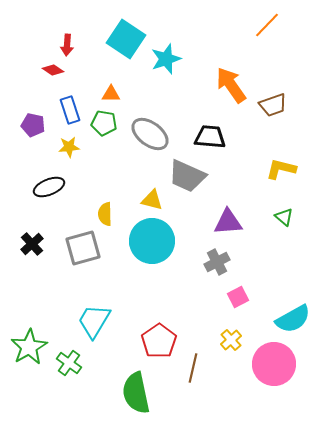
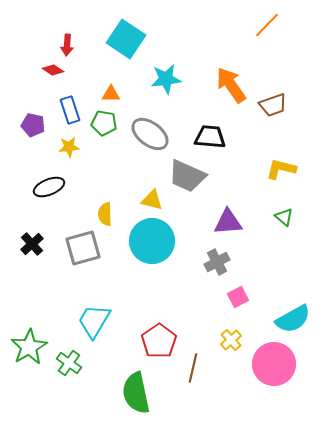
cyan star: moved 20 px down; rotated 12 degrees clockwise
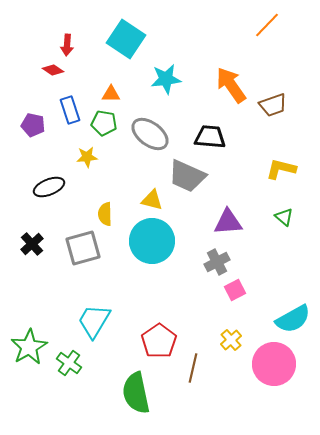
yellow star: moved 18 px right, 10 px down
pink square: moved 3 px left, 7 px up
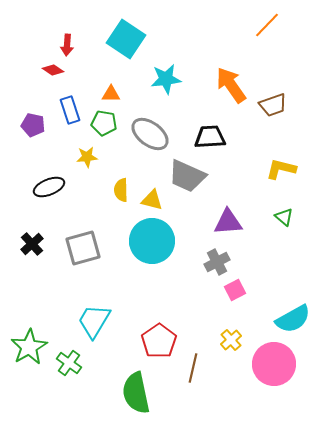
black trapezoid: rotated 8 degrees counterclockwise
yellow semicircle: moved 16 px right, 24 px up
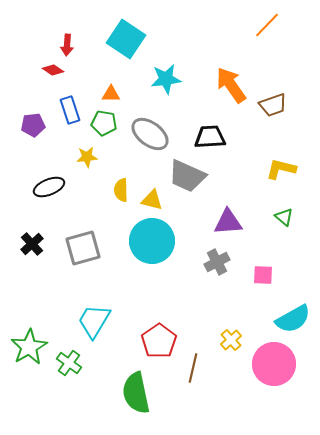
purple pentagon: rotated 20 degrees counterclockwise
pink square: moved 28 px right, 15 px up; rotated 30 degrees clockwise
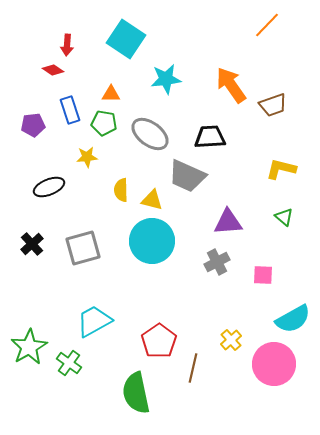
cyan trapezoid: rotated 30 degrees clockwise
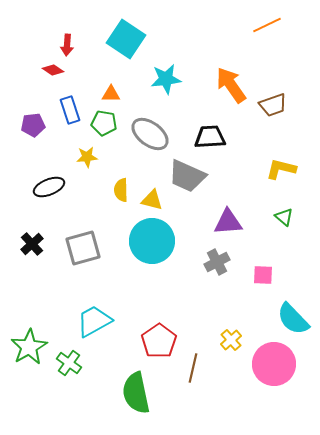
orange line: rotated 20 degrees clockwise
cyan semicircle: rotated 75 degrees clockwise
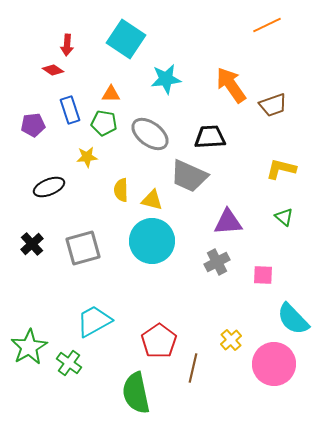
gray trapezoid: moved 2 px right
